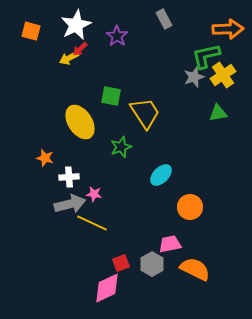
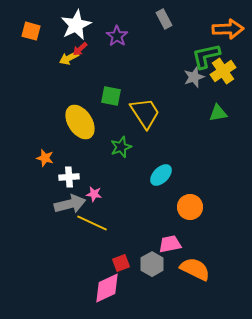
yellow cross: moved 4 px up
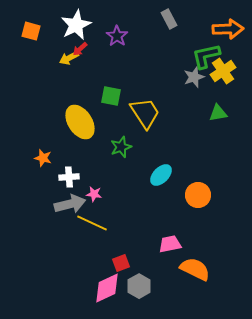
gray rectangle: moved 5 px right
orange star: moved 2 px left
orange circle: moved 8 px right, 12 px up
gray hexagon: moved 13 px left, 22 px down
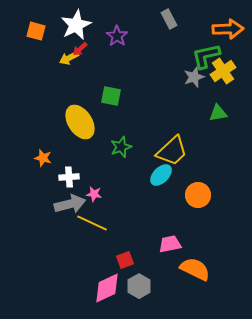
orange square: moved 5 px right
yellow trapezoid: moved 27 px right, 38 px down; rotated 80 degrees clockwise
red square: moved 4 px right, 3 px up
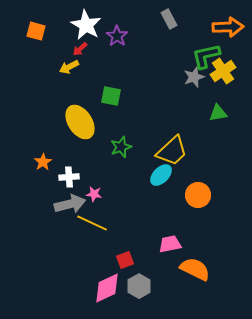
white star: moved 10 px right; rotated 16 degrees counterclockwise
orange arrow: moved 2 px up
yellow arrow: moved 9 px down
orange star: moved 4 px down; rotated 24 degrees clockwise
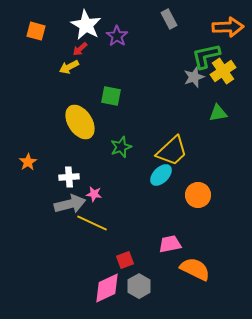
orange star: moved 15 px left
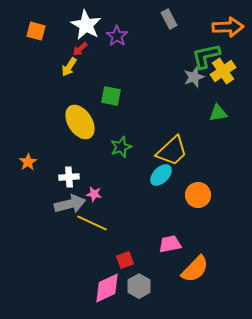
yellow arrow: rotated 30 degrees counterclockwise
orange semicircle: rotated 108 degrees clockwise
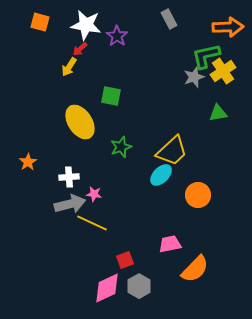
white star: rotated 20 degrees counterclockwise
orange square: moved 4 px right, 9 px up
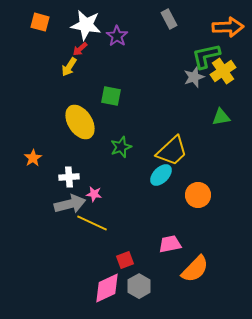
green triangle: moved 3 px right, 4 px down
orange star: moved 5 px right, 4 px up
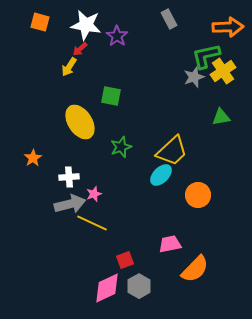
pink star: rotated 28 degrees counterclockwise
